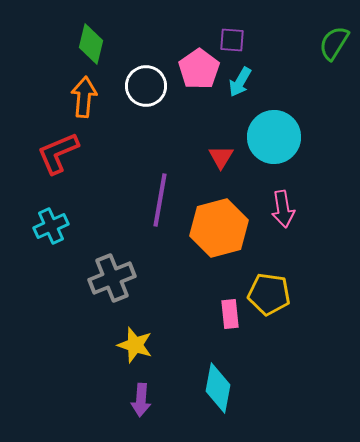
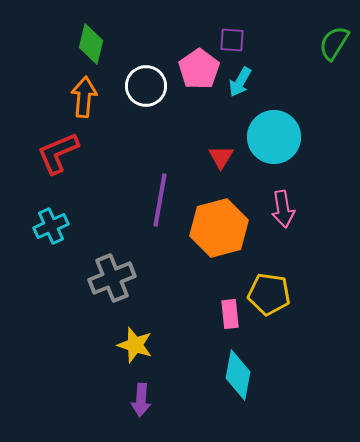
cyan diamond: moved 20 px right, 13 px up
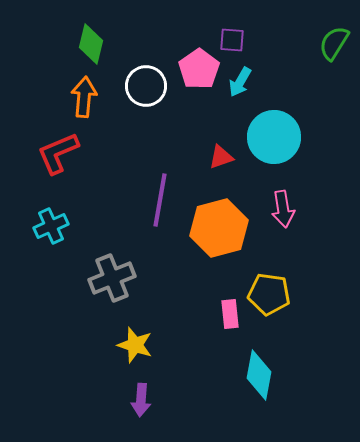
red triangle: rotated 40 degrees clockwise
cyan diamond: moved 21 px right
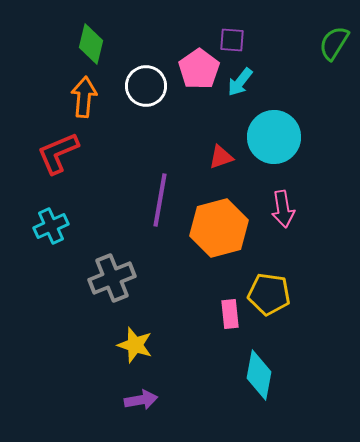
cyan arrow: rotated 8 degrees clockwise
purple arrow: rotated 104 degrees counterclockwise
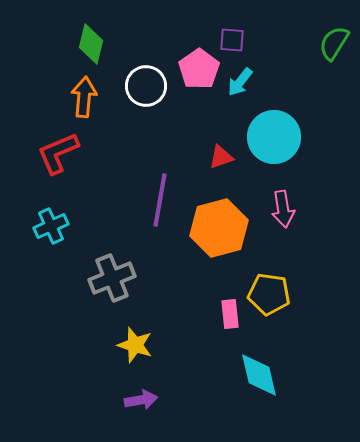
cyan diamond: rotated 24 degrees counterclockwise
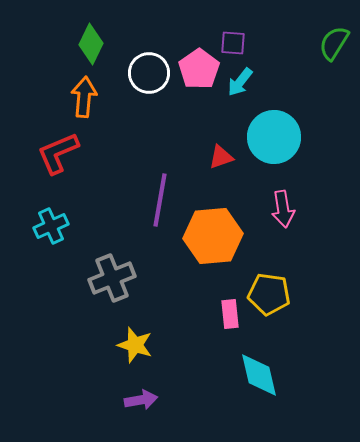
purple square: moved 1 px right, 3 px down
green diamond: rotated 12 degrees clockwise
white circle: moved 3 px right, 13 px up
orange hexagon: moved 6 px left, 8 px down; rotated 10 degrees clockwise
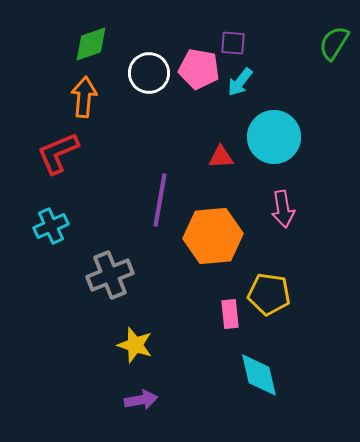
green diamond: rotated 45 degrees clockwise
pink pentagon: rotated 27 degrees counterclockwise
red triangle: rotated 16 degrees clockwise
gray cross: moved 2 px left, 3 px up
